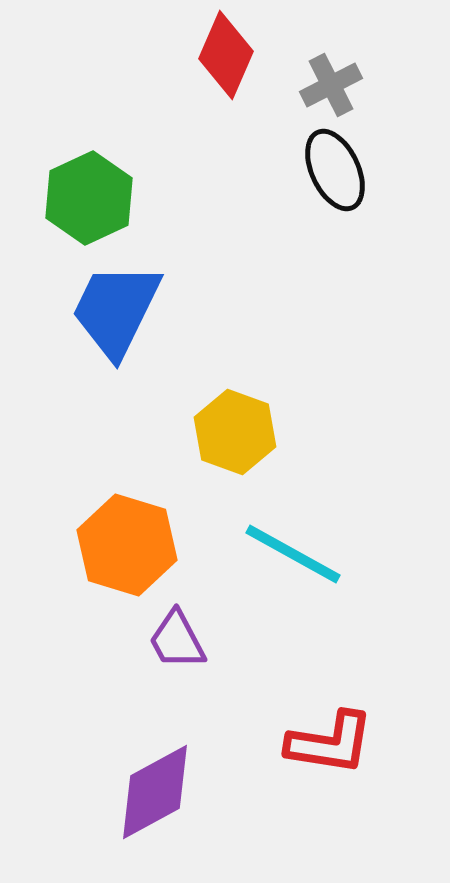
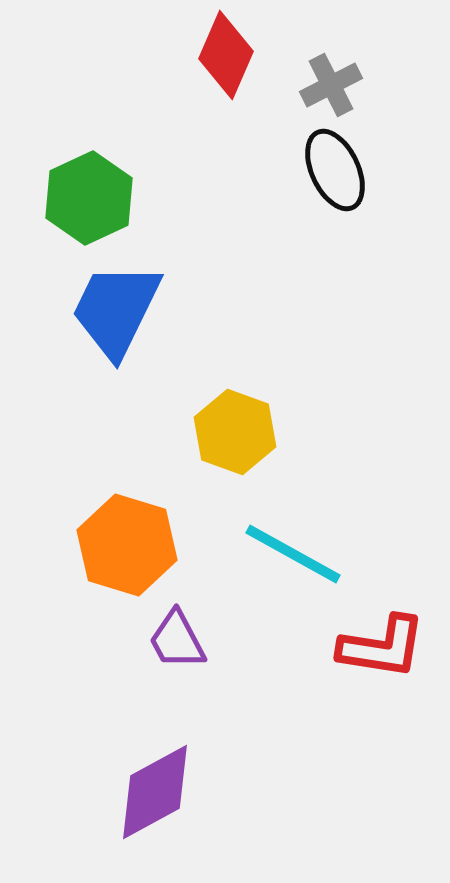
red L-shape: moved 52 px right, 96 px up
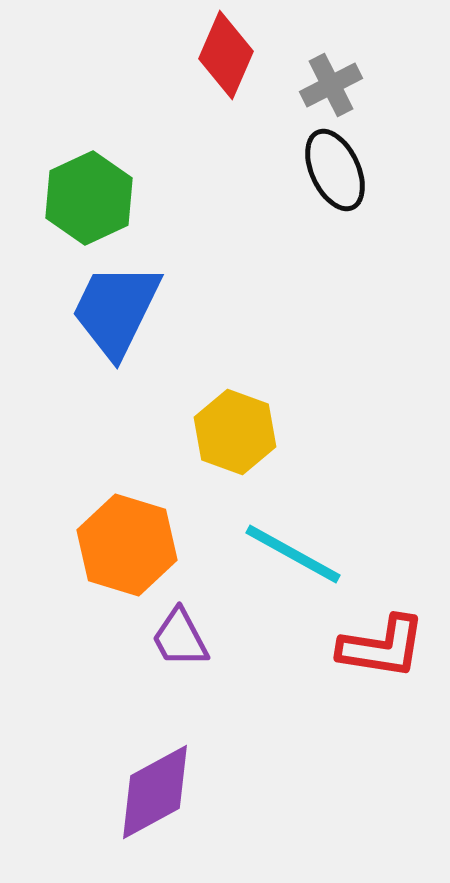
purple trapezoid: moved 3 px right, 2 px up
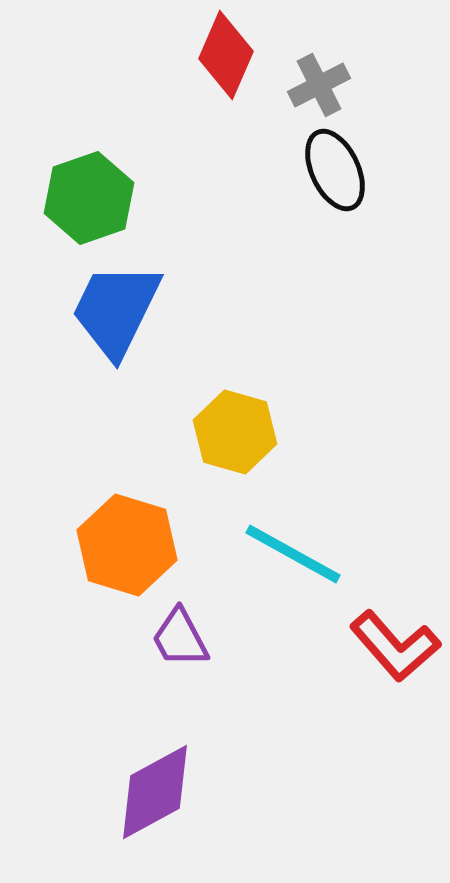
gray cross: moved 12 px left
green hexagon: rotated 6 degrees clockwise
yellow hexagon: rotated 4 degrees counterclockwise
red L-shape: moved 13 px right, 1 px up; rotated 40 degrees clockwise
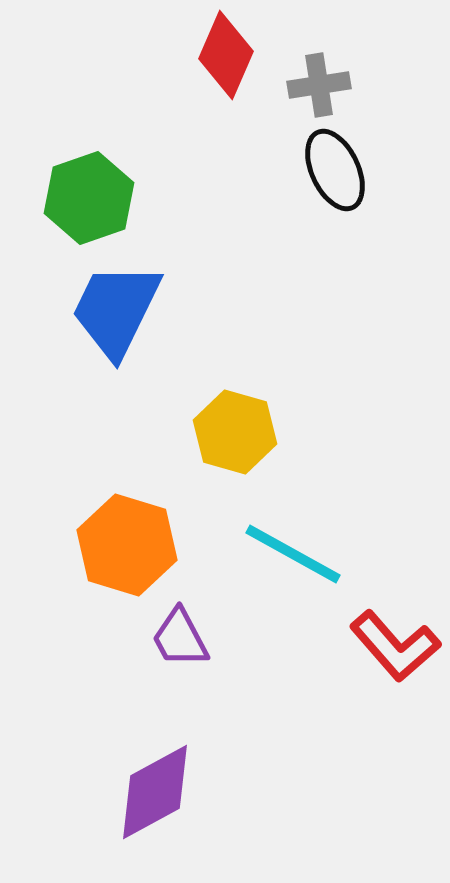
gray cross: rotated 18 degrees clockwise
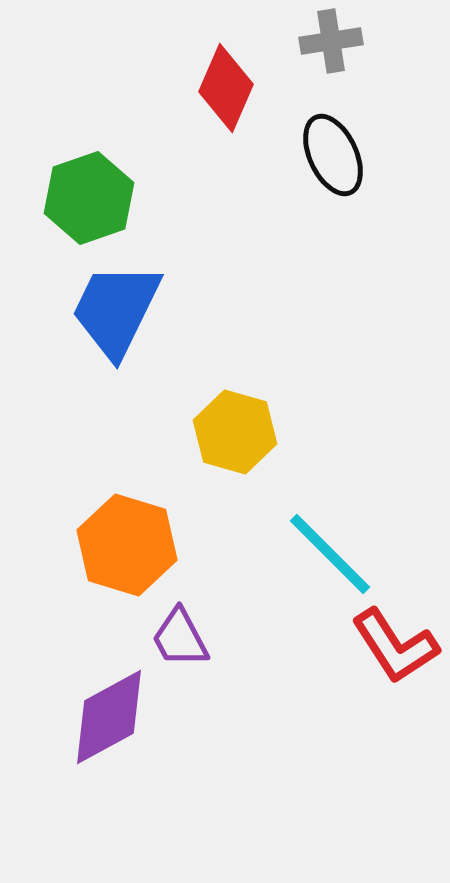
red diamond: moved 33 px down
gray cross: moved 12 px right, 44 px up
black ellipse: moved 2 px left, 15 px up
cyan line: moved 37 px right; rotated 16 degrees clockwise
red L-shape: rotated 8 degrees clockwise
purple diamond: moved 46 px left, 75 px up
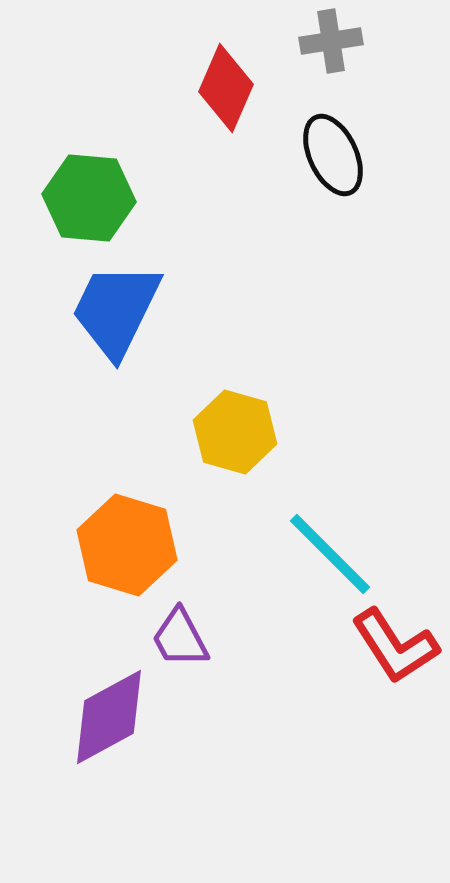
green hexagon: rotated 24 degrees clockwise
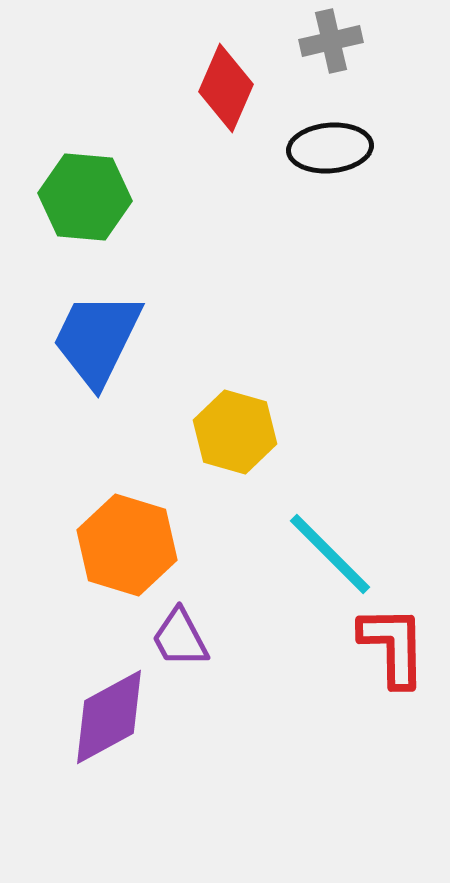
gray cross: rotated 4 degrees counterclockwise
black ellipse: moved 3 px left, 7 px up; rotated 70 degrees counterclockwise
green hexagon: moved 4 px left, 1 px up
blue trapezoid: moved 19 px left, 29 px down
red L-shape: moved 2 px left; rotated 148 degrees counterclockwise
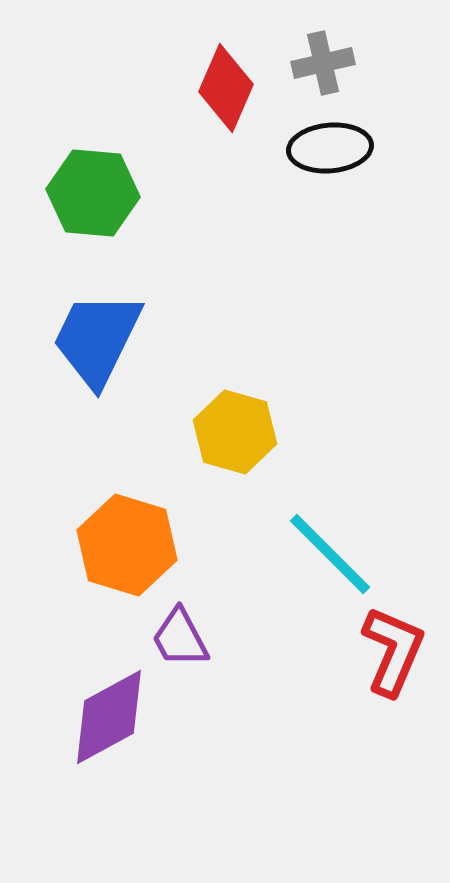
gray cross: moved 8 px left, 22 px down
green hexagon: moved 8 px right, 4 px up
red L-shape: moved 5 px down; rotated 24 degrees clockwise
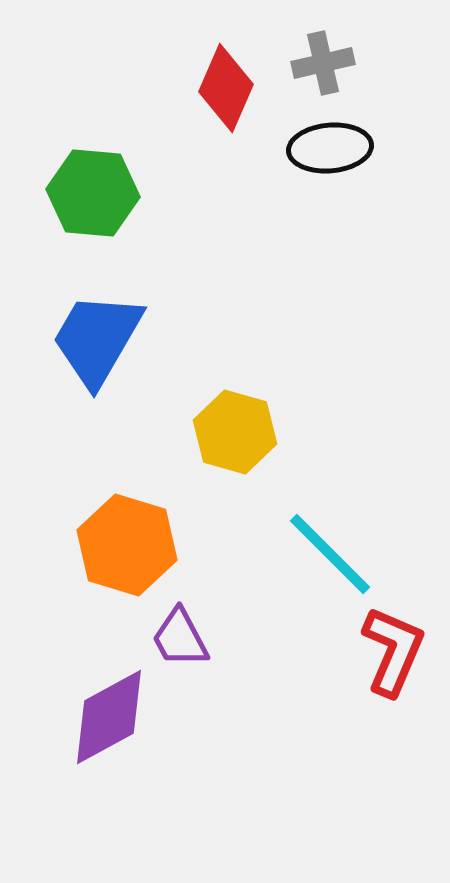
blue trapezoid: rotated 4 degrees clockwise
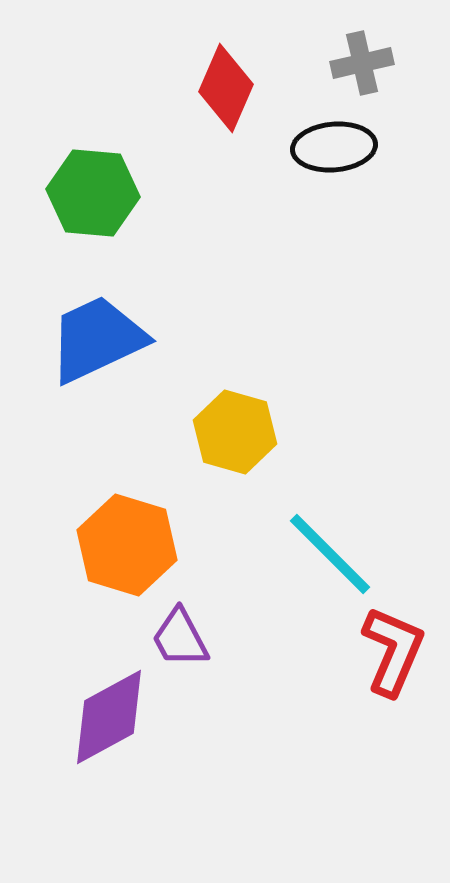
gray cross: moved 39 px right
black ellipse: moved 4 px right, 1 px up
blue trapezoid: rotated 35 degrees clockwise
